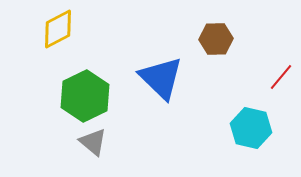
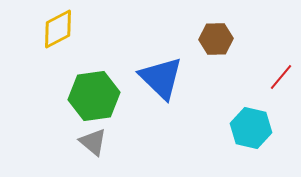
green hexagon: moved 9 px right; rotated 18 degrees clockwise
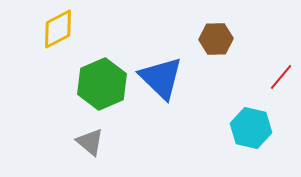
green hexagon: moved 8 px right, 12 px up; rotated 15 degrees counterclockwise
gray triangle: moved 3 px left
